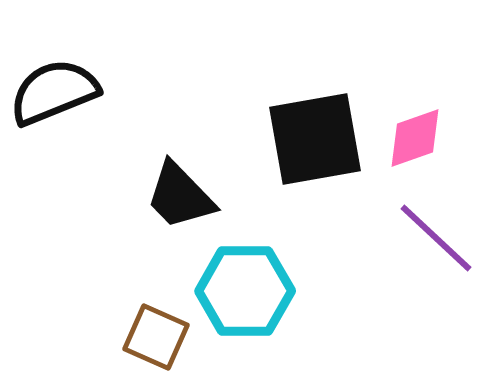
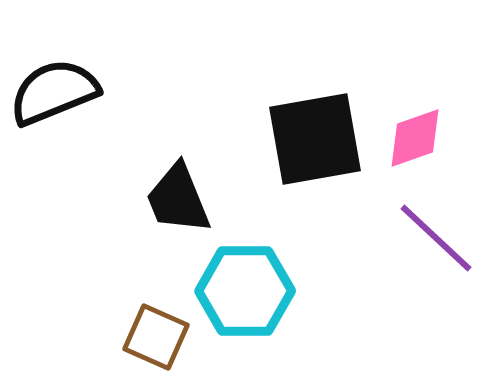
black trapezoid: moved 2 px left, 3 px down; rotated 22 degrees clockwise
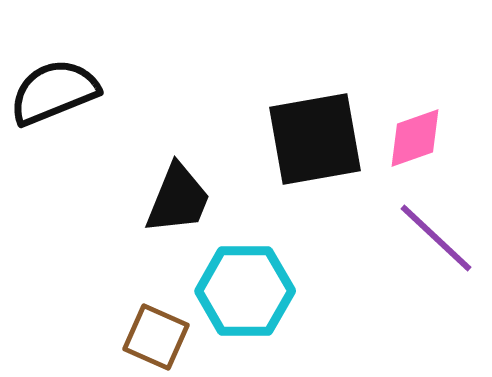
black trapezoid: rotated 136 degrees counterclockwise
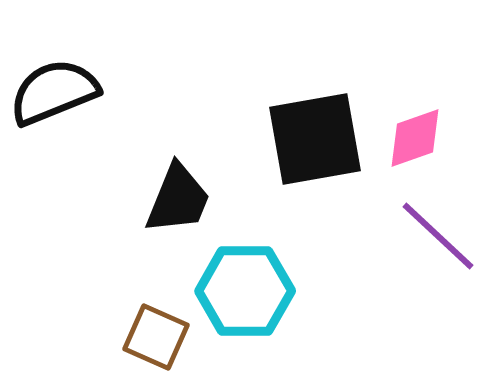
purple line: moved 2 px right, 2 px up
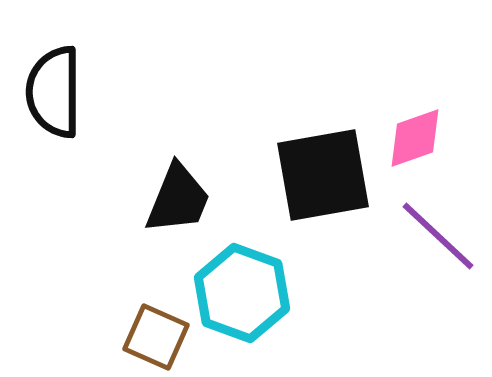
black semicircle: rotated 68 degrees counterclockwise
black square: moved 8 px right, 36 px down
cyan hexagon: moved 3 px left, 2 px down; rotated 20 degrees clockwise
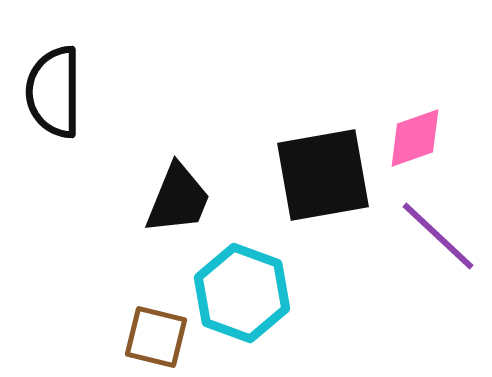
brown square: rotated 10 degrees counterclockwise
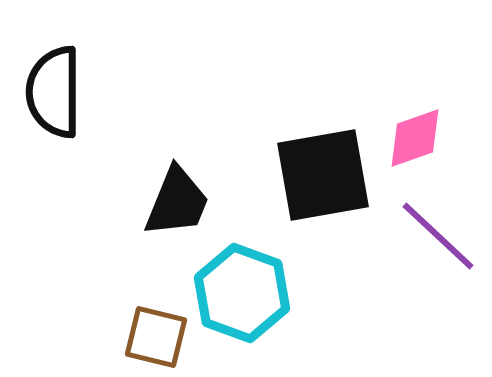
black trapezoid: moved 1 px left, 3 px down
